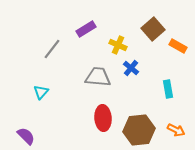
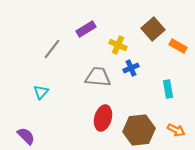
blue cross: rotated 28 degrees clockwise
red ellipse: rotated 20 degrees clockwise
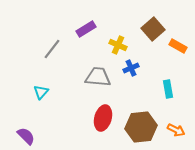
brown hexagon: moved 2 px right, 3 px up
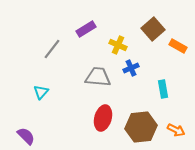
cyan rectangle: moved 5 px left
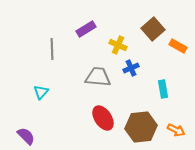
gray line: rotated 40 degrees counterclockwise
red ellipse: rotated 50 degrees counterclockwise
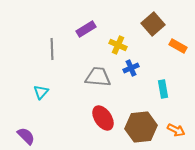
brown square: moved 5 px up
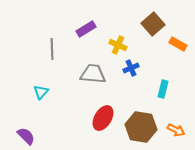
orange rectangle: moved 2 px up
gray trapezoid: moved 5 px left, 3 px up
cyan rectangle: rotated 24 degrees clockwise
red ellipse: rotated 65 degrees clockwise
brown hexagon: rotated 16 degrees clockwise
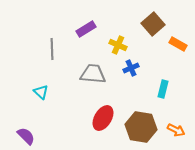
cyan triangle: rotated 28 degrees counterclockwise
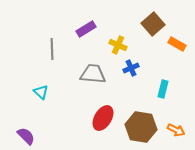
orange rectangle: moved 1 px left
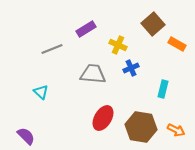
gray line: rotated 70 degrees clockwise
